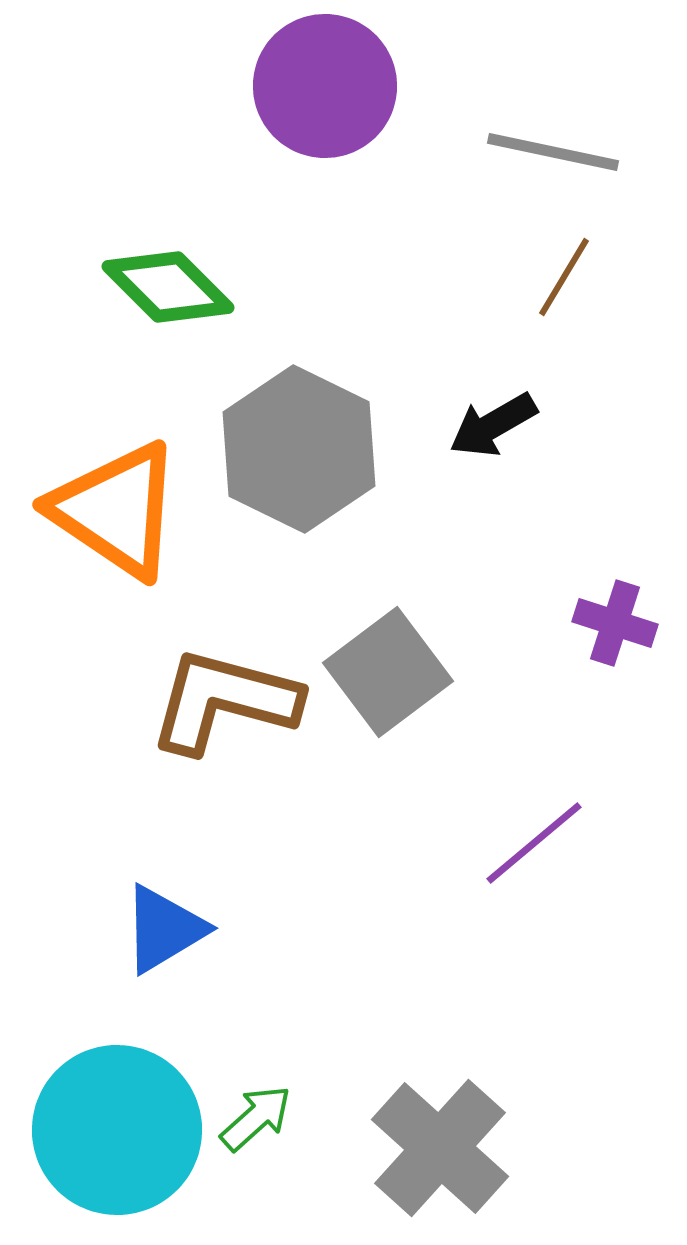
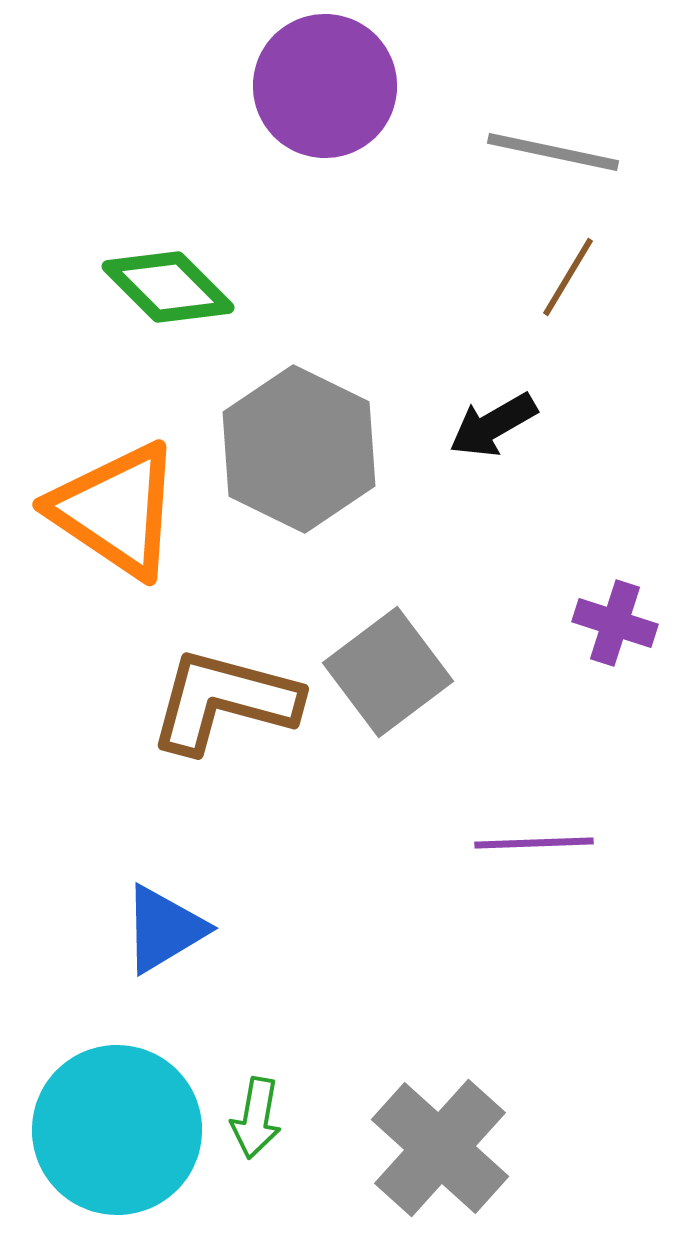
brown line: moved 4 px right
purple line: rotated 38 degrees clockwise
green arrow: rotated 142 degrees clockwise
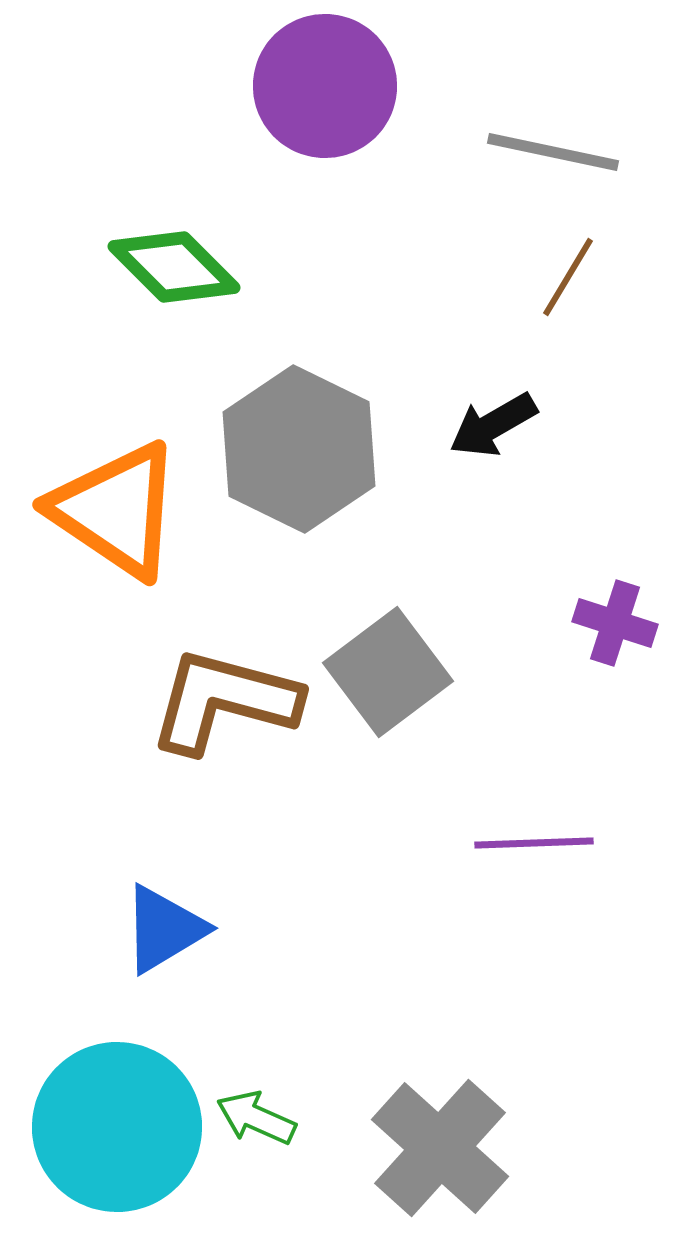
green diamond: moved 6 px right, 20 px up
green arrow: rotated 104 degrees clockwise
cyan circle: moved 3 px up
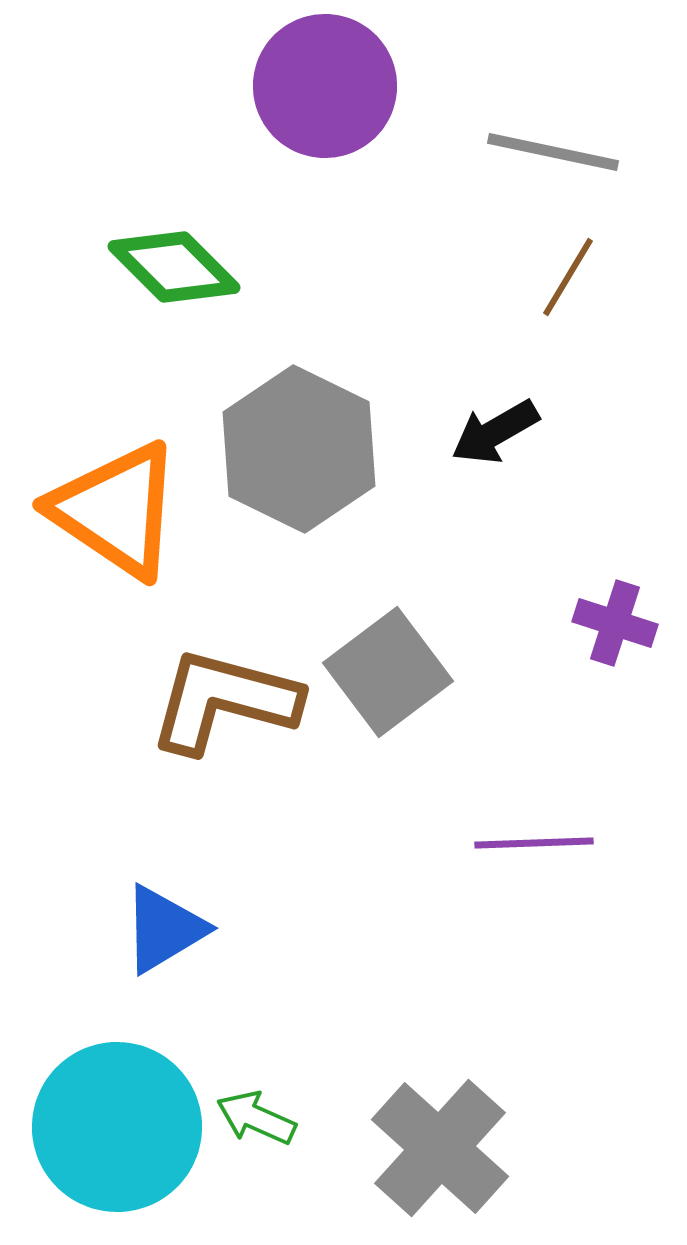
black arrow: moved 2 px right, 7 px down
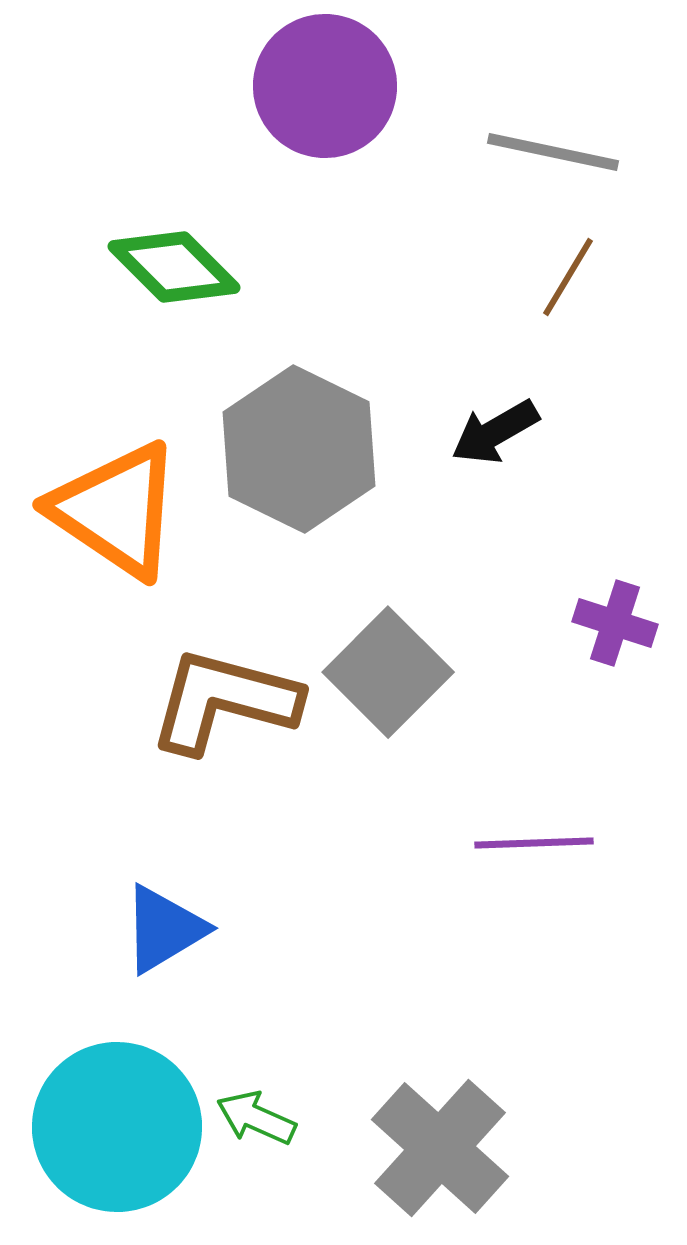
gray square: rotated 8 degrees counterclockwise
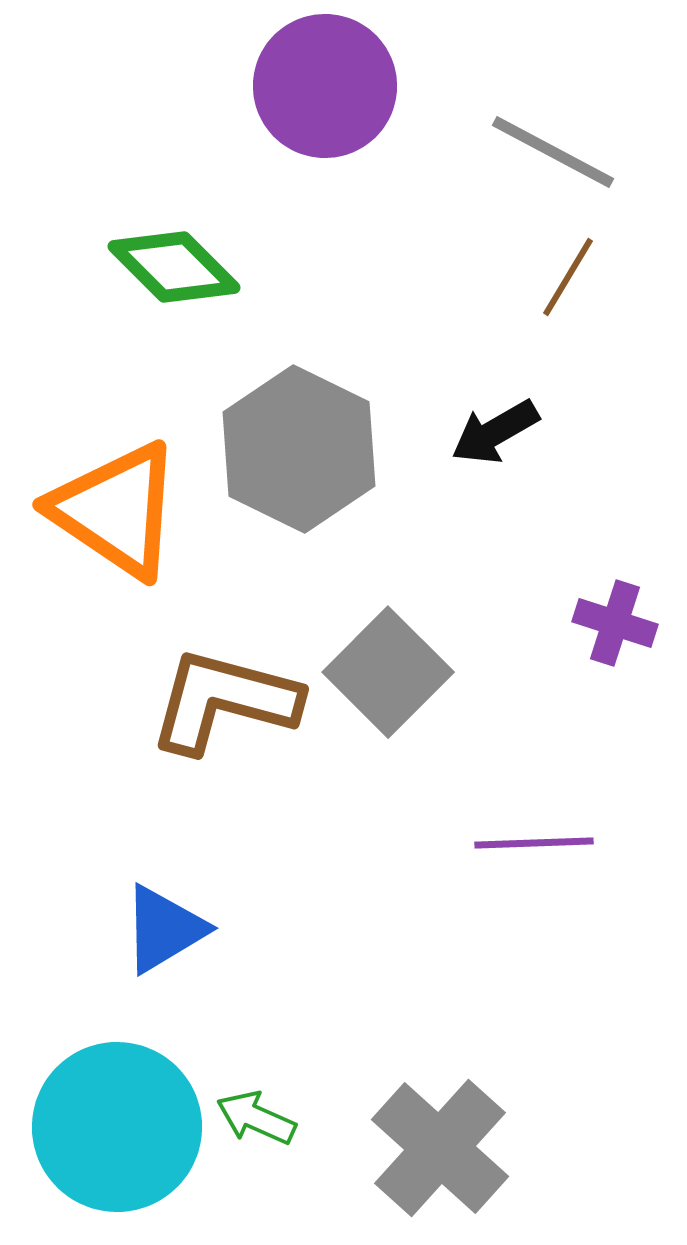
gray line: rotated 16 degrees clockwise
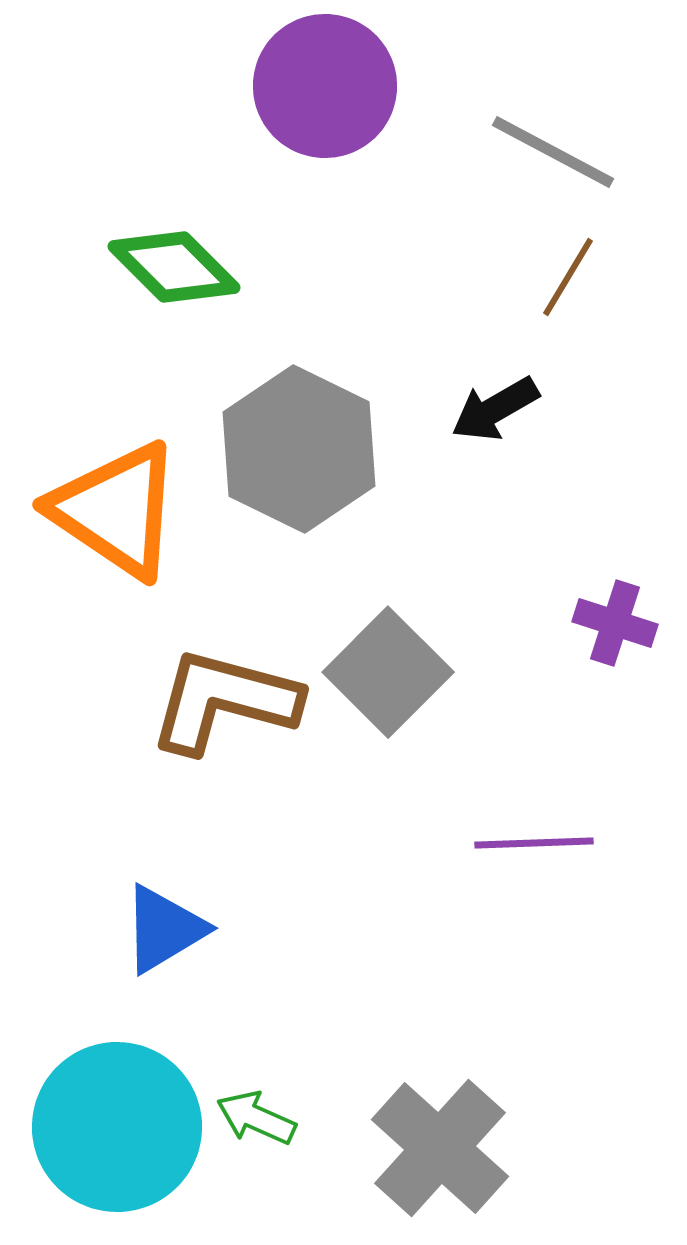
black arrow: moved 23 px up
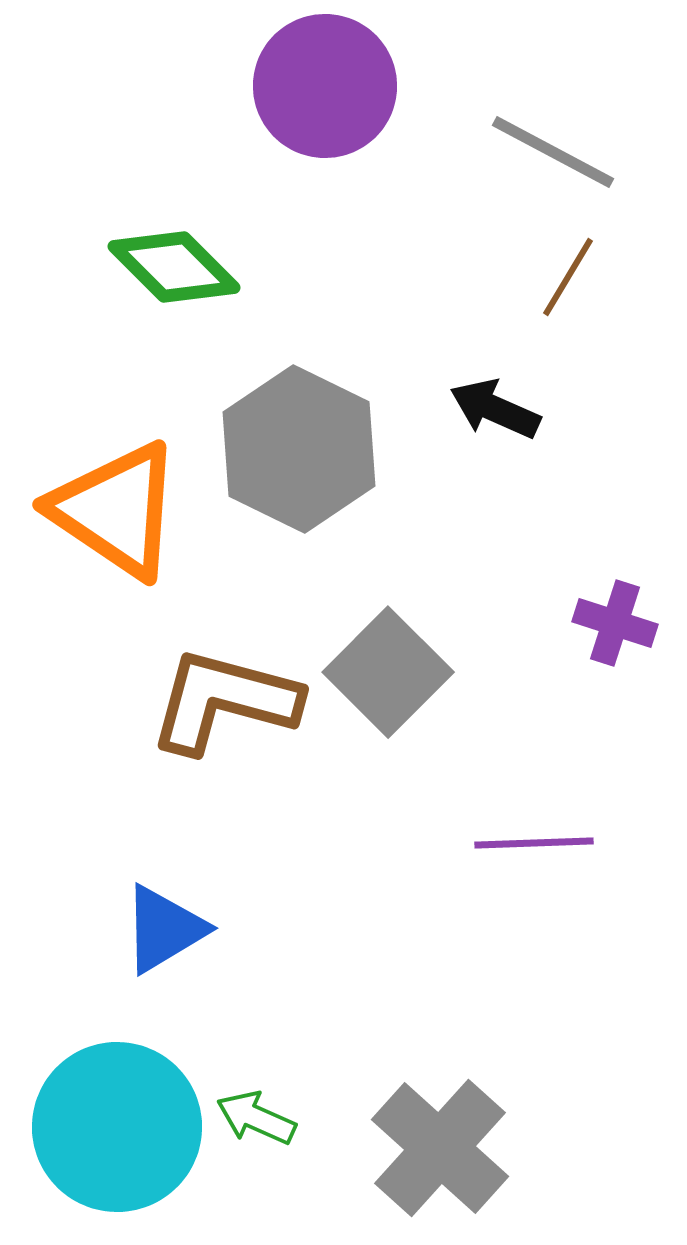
black arrow: rotated 54 degrees clockwise
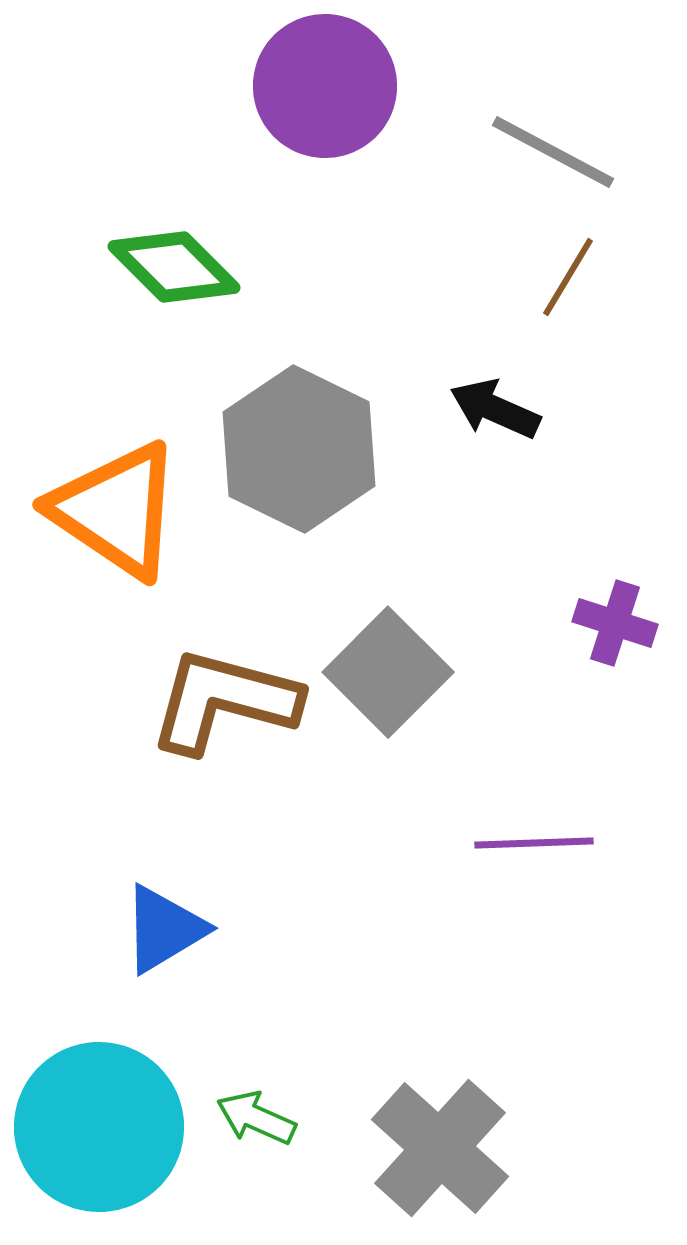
cyan circle: moved 18 px left
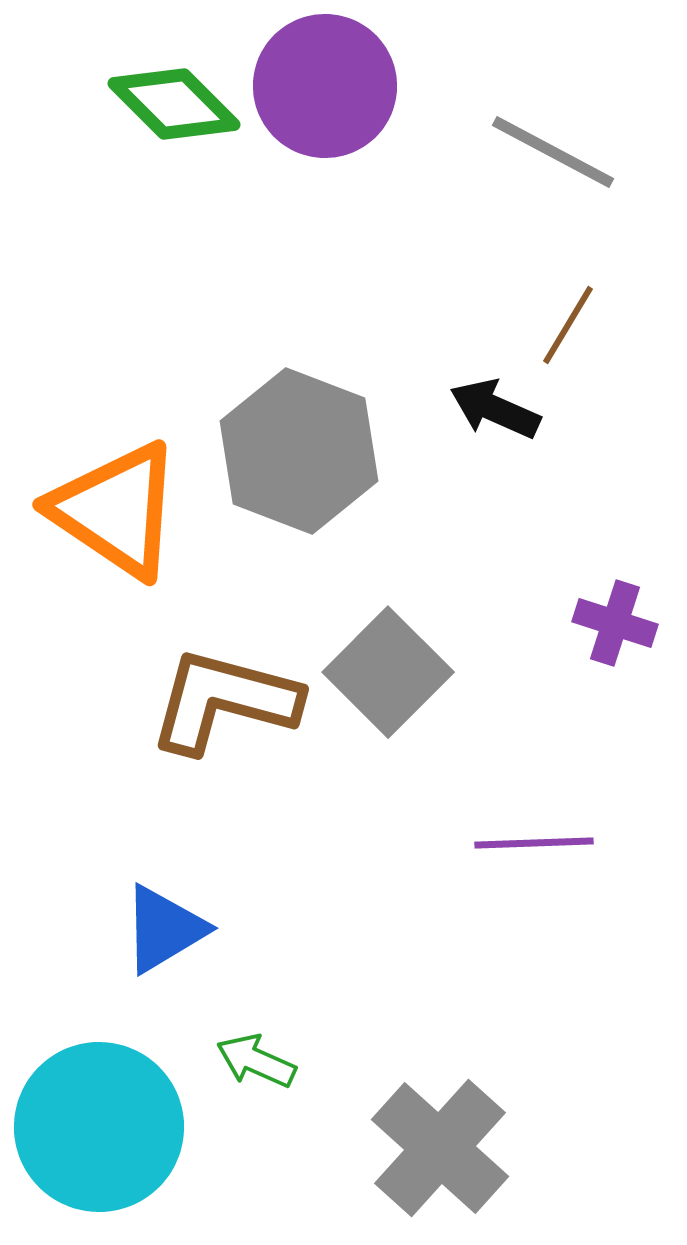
green diamond: moved 163 px up
brown line: moved 48 px down
gray hexagon: moved 2 px down; rotated 5 degrees counterclockwise
green arrow: moved 57 px up
